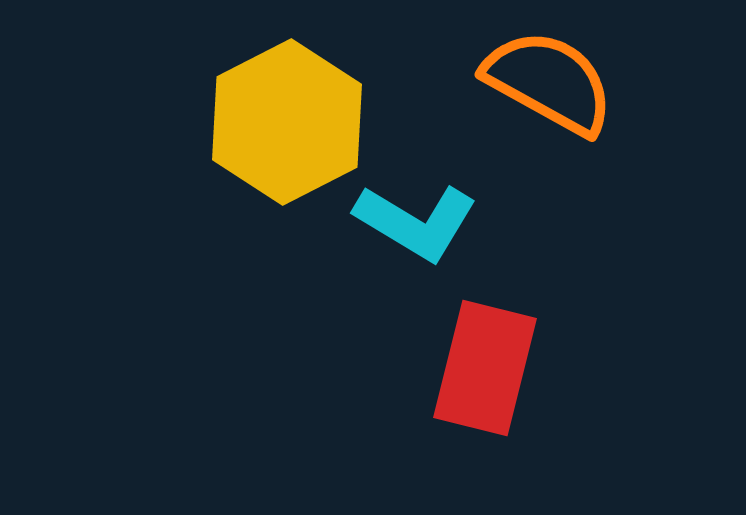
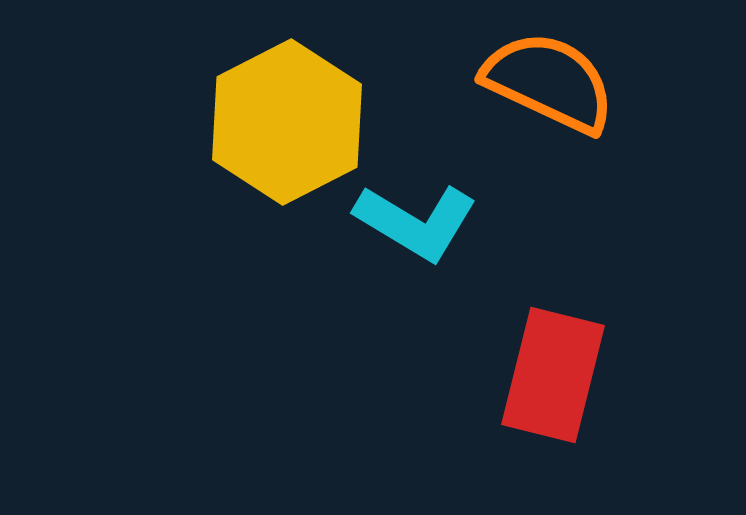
orange semicircle: rotated 4 degrees counterclockwise
red rectangle: moved 68 px right, 7 px down
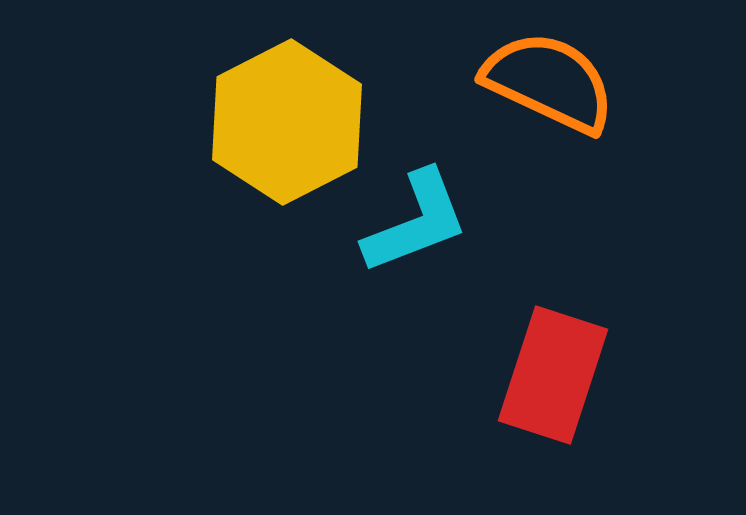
cyan L-shape: rotated 52 degrees counterclockwise
red rectangle: rotated 4 degrees clockwise
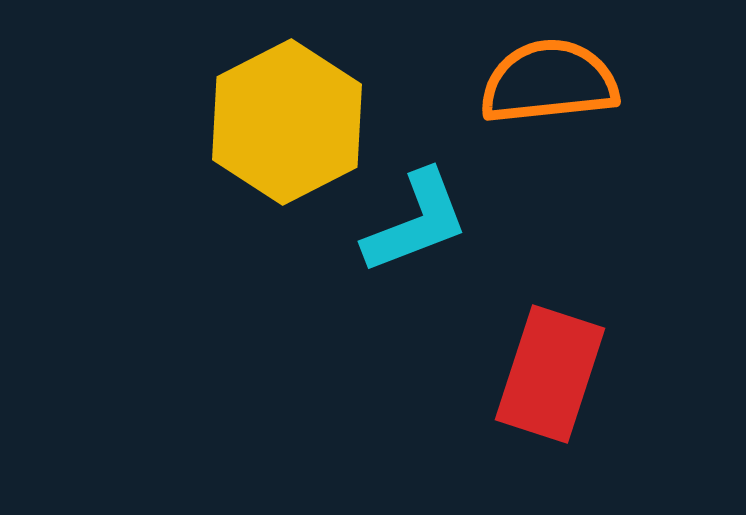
orange semicircle: rotated 31 degrees counterclockwise
red rectangle: moved 3 px left, 1 px up
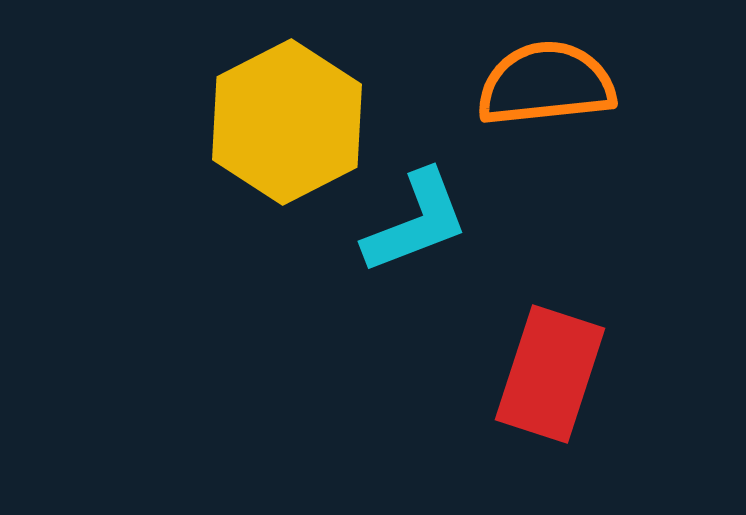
orange semicircle: moved 3 px left, 2 px down
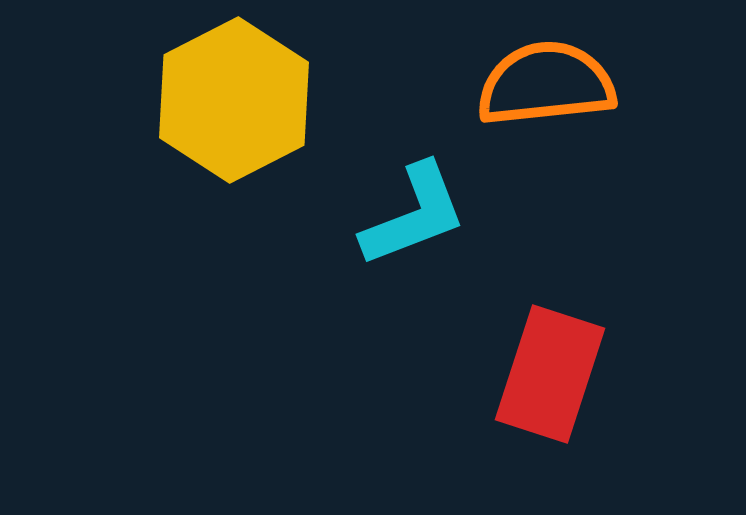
yellow hexagon: moved 53 px left, 22 px up
cyan L-shape: moved 2 px left, 7 px up
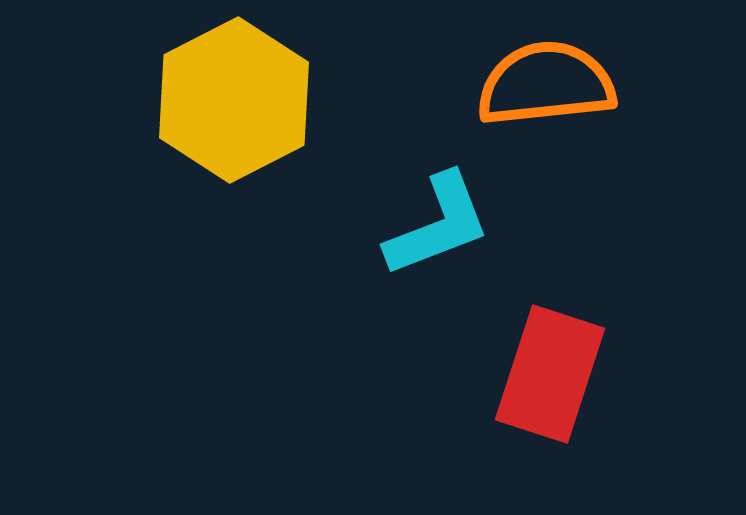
cyan L-shape: moved 24 px right, 10 px down
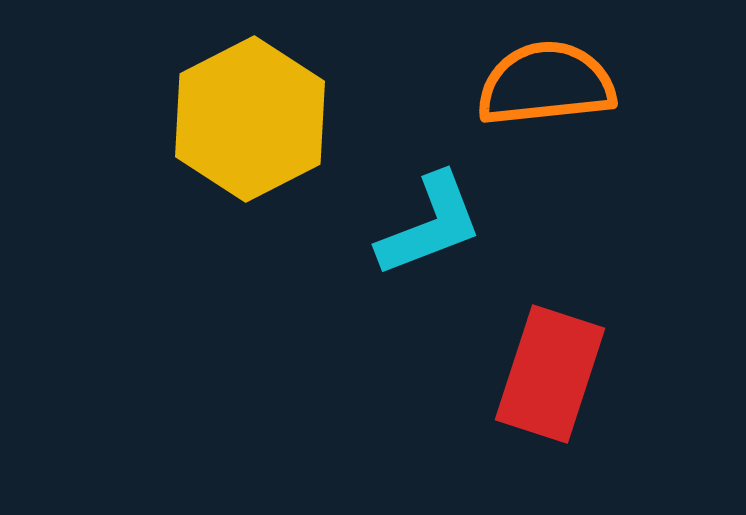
yellow hexagon: moved 16 px right, 19 px down
cyan L-shape: moved 8 px left
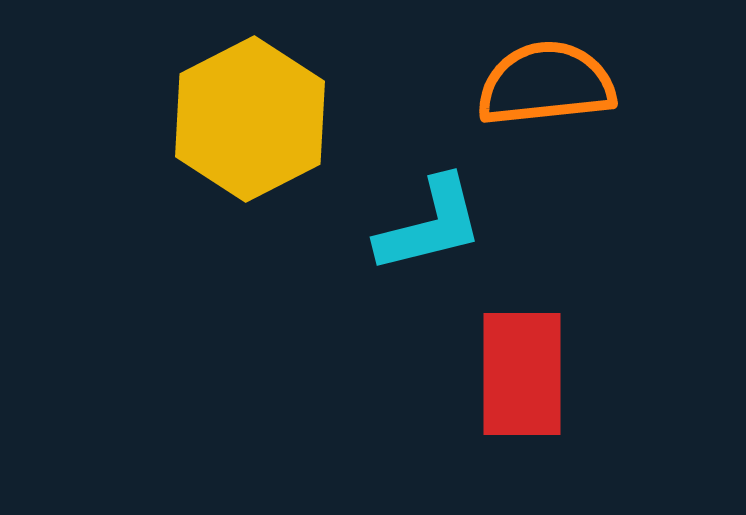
cyan L-shape: rotated 7 degrees clockwise
red rectangle: moved 28 px left; rotated 18 degrees counterclockwise
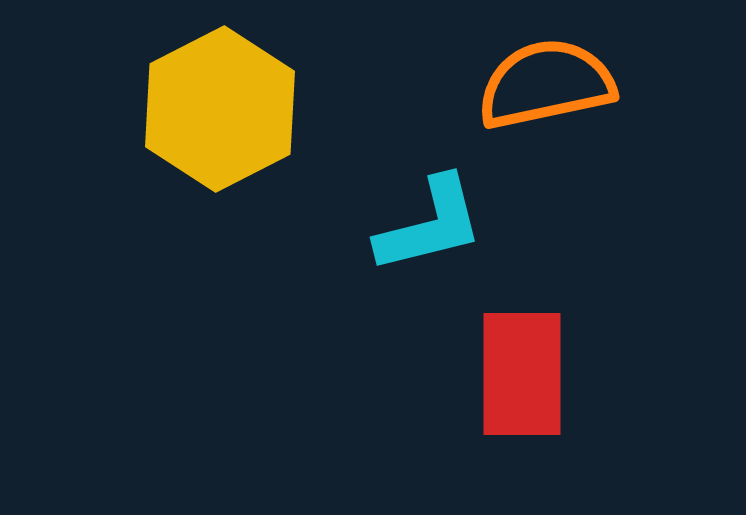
orange semicircle: rotated 6 degrees counterclockwise
yellow hexagon: moved 30 px left, 10 px up
